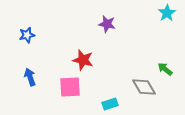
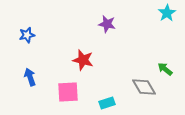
pink square: moved 2 px left, 5 px down
cyan rectangle: moved 3 px left, 1 px up
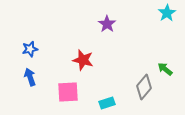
purple star: rotated 24 degrees clockwise
blue star: moved 3 px right, 14 px down
gray diamond: rotated 70 degrees clockwise
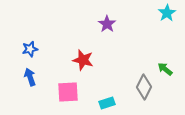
gray diamond: rotated 15 degrees counterclockwise
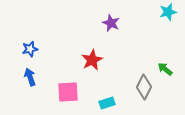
cyan star: moved 1 px right, 1 px up; rotated 18 degrees clockwise
purple star: moved 4 px right, 1 px up; rotated 12 degrees counterclockwise
red star: moved 9 px right; rotated 30 degrees clockwise
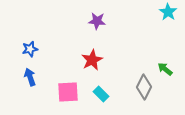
cyan star: rotated 24 degrees counterclockwise
purple star: moved 14 px left, 2 px up; rotated 18 degrees counterclockwise
cyan rectangle: moved 6 px left, 9 px up; rotated 63 degrees clockwise
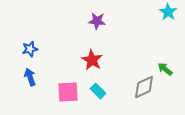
red star: rotated 15 degrees counterclockwise
gray diamond: rotated 40 degrees clockwise
cyan rectangle: moved 3 px left, 3 px up
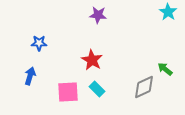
purple star: moved 1 px right, 6 px up
blue star: moved 9 px right, 6 px up; rotated 14 degrees clockwise
blue arrow: moved 1 px up; rotated 36 degrees clockwise
cyan rectangle: moved 1 px left, 2 px up
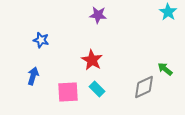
blue star: moved 2 px right, 3 px up; rotated 14 degrees clockwise
blue arrow: moved 3 px right
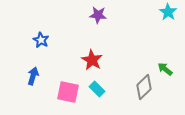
blue star: rotated 14 degrees clockwise
gray diamond: rotated 20 degrees counterclockwise
pink square: rotated 15 degrees clockwise
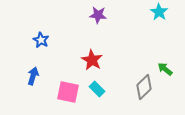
cyan star: moved 9 px left
